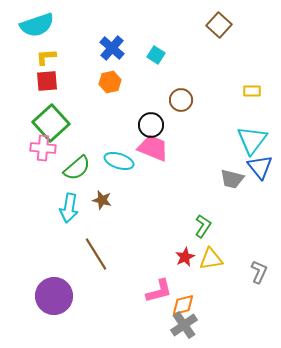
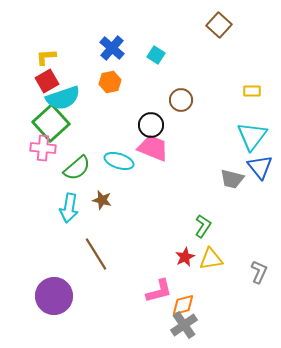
cyan semicircle: moved 26 px right, 73 px down
red square: rotated 25 degrees counterclockwise
cyan triangle: moved 4 px up
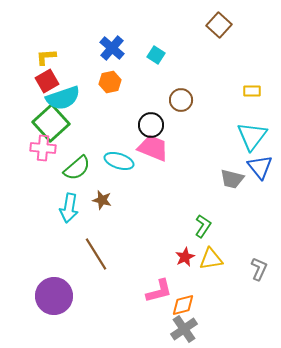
gray L-shape: moved 3 px up
gray cross: moved 4 px down
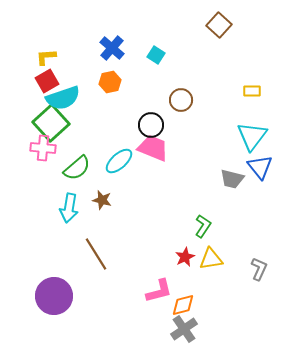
cyan ellipse: rotated 60 degrees counterclockwise
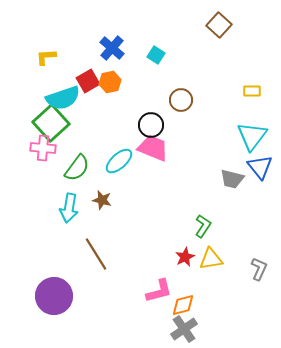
red square: moved 41 px right
green semicircle: rotated 12 degrees counterclockwise
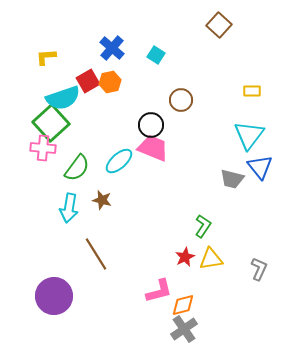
cyan triangle: moved 3 px left, 1 px up
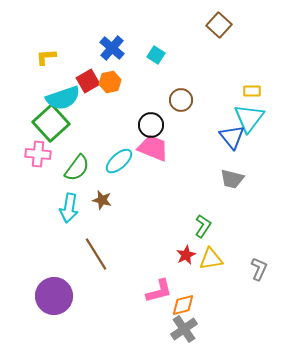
cyan triangle: moved 17 px up
pink cross: moved 5 px left, 6 px down
blue triangle: moved 28 px left, 30 px up
red star: moved 1 px right, 2 px up
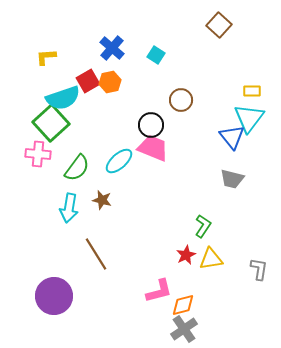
gray L-shape: rotated 15 degrees counterclockwise
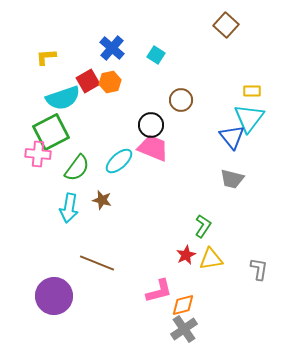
brown square: moved 7 px right
green square: moved 9 px down; rotated 15 degrees clockwise
brown line: moved 1 px right, 9 px down; rotated 36 degrees counterclockwise
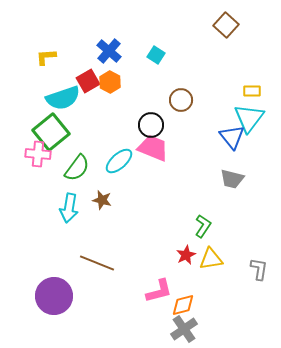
blue cross: moved 3 px left, 3 px down
orange hexagon: rotated 20 degrees counterclockwise
green square: rotated 12 degrees counterclockwise
